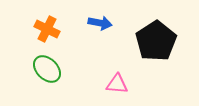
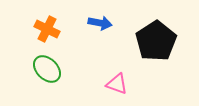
pink triangle: rotated 15 degrees clockwise
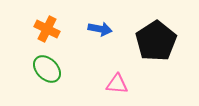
blue arrow: moved 6 px down
pink triangle: rotated 15 degrees counterclockwise
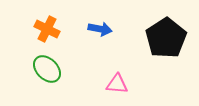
black pentagon: moved 10 px right, 3 px up
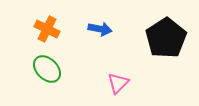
pink triangle: moved 1 px right, 1 px up; rotated 50 degrees counterclockwise
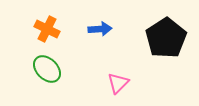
blue arrow: rotated 15 degrees counterclockwise
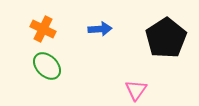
orange cross: moved 4 px left
green ellipse: moved 3 px up
pink triangle: moved 18 px right, 7 px down; rotated 10 degrees counterclockwise
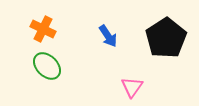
blue arrow: moved 8 px right, 7 px down; rotated 60 degrees clockwise
pink triangle: moved 4 px left, 3 px up
